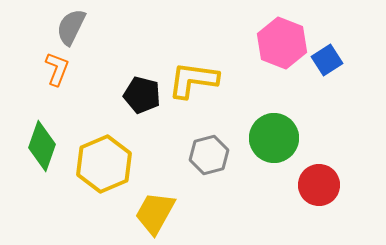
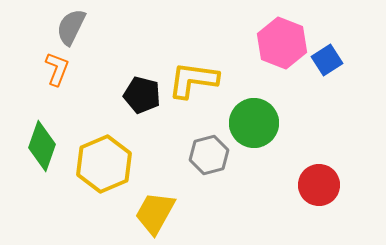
green circle: moved 20 px left, 15 px up
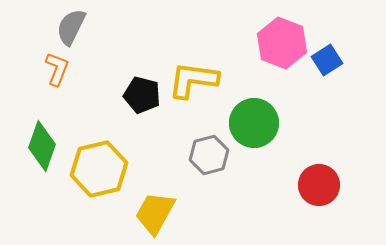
yellow hexagon: moved 5 px left, 5 px down; rotated 10 degrees clockwise
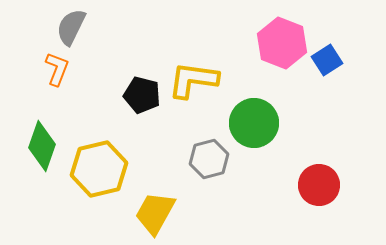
gray hexagon: moved 4 px down
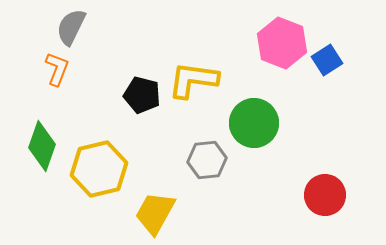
gray hexagon: moved 2 px left, 1 px down; rotated 9 degrees clockwise
red circle: moved 6 px right, 10 px down
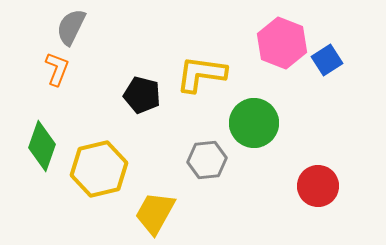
yellow L-shape: moved 8 px right, 6 px up
red circle: moved 7 px left, 9 px up
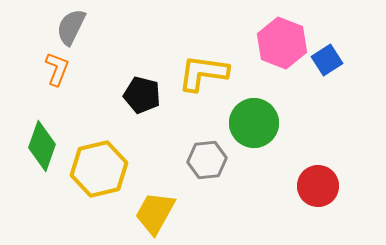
yellow L-shape: moved 2 px right, 1 px up
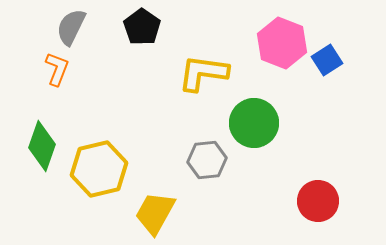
black pentagon: moved 68 px up; rotated 21 degrees clockwise
red circle: moved 15 px down
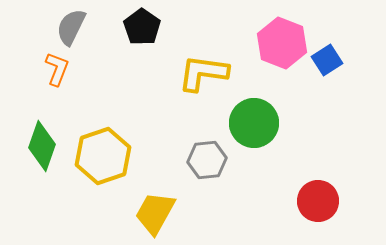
yellow hexagon: moved 4 px right, 13 px up; rotated 6 degrees counterclockwise
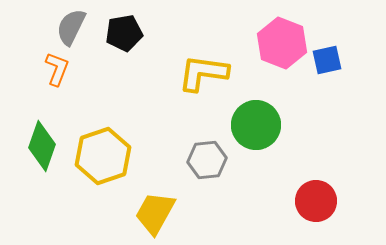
black pentagon: moved 18 px left, 6 px down; rotated 27 degrees clockwise
blue square: rotated 20 degrees clockwise
green circle: moved 2 px right, 2 px down
red circle: moved 2 px left
